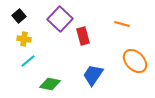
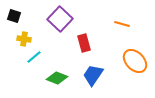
black square: moved 5 px left; rotated 32 degrees counterclockwise
red rectangle: moved 1 px right, 7 px down
cyan line: moved 6 px right, 4 px up
green diamond: moved 7 px right, 6 px up; rotated 10 degrees clockwise
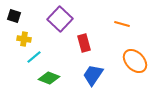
green diamond: moved 8 px left
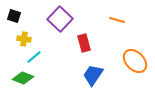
orange line: moved 5 px left, 4 px up
green diamond: moved 26 px left
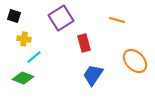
purple square: moved 1 px right, 1 px up; rotated 15 degrees clockwise
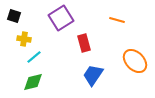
green diamond: moved 10 px right, 4 px down; rotated 35 degrees counterclockwise
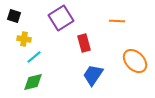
orange line: moved 1 px down; rotated 14 degrees counterclockwise
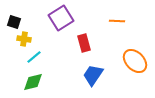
black square: moved 6 px down
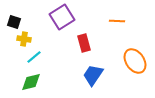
purple square: moved 1 px right, 1 px up
orange ellipse: rotated 10 degrees clockwise
green diamond: moved 2 px left
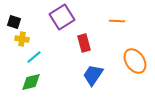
yellow cross: moved 2 px left
